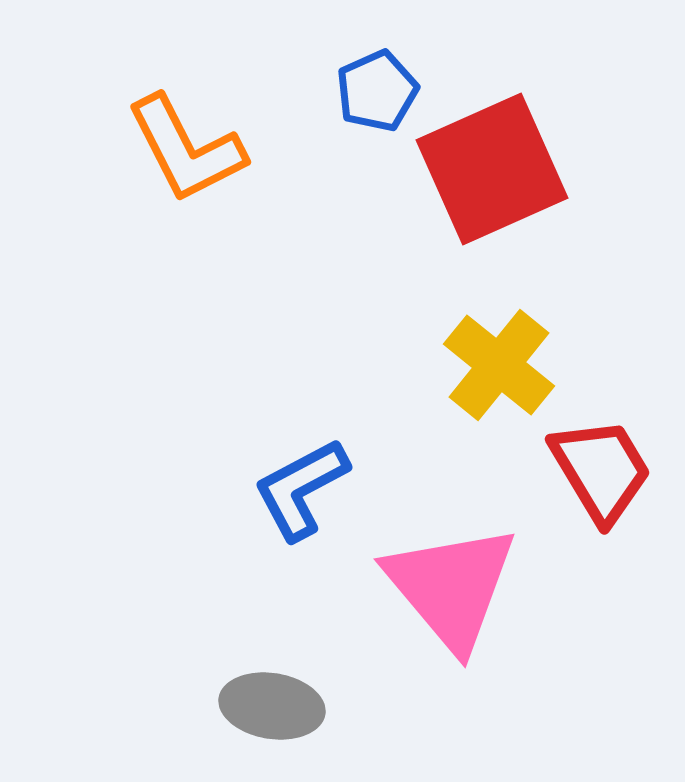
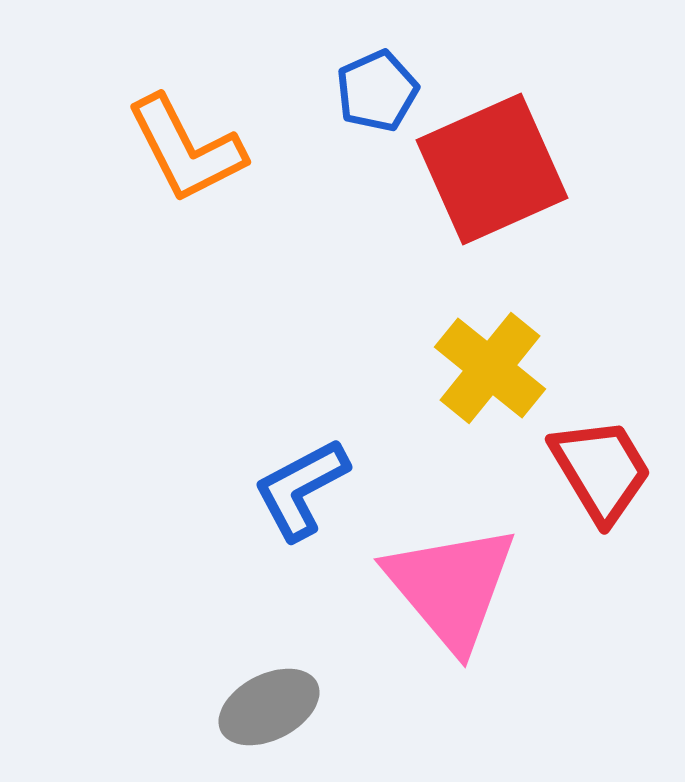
yellow cross: moved 9 px left, 3 px down
gray ellipse: moved 3 px left, 1 px down; rotated 36 degrees counterclockwise
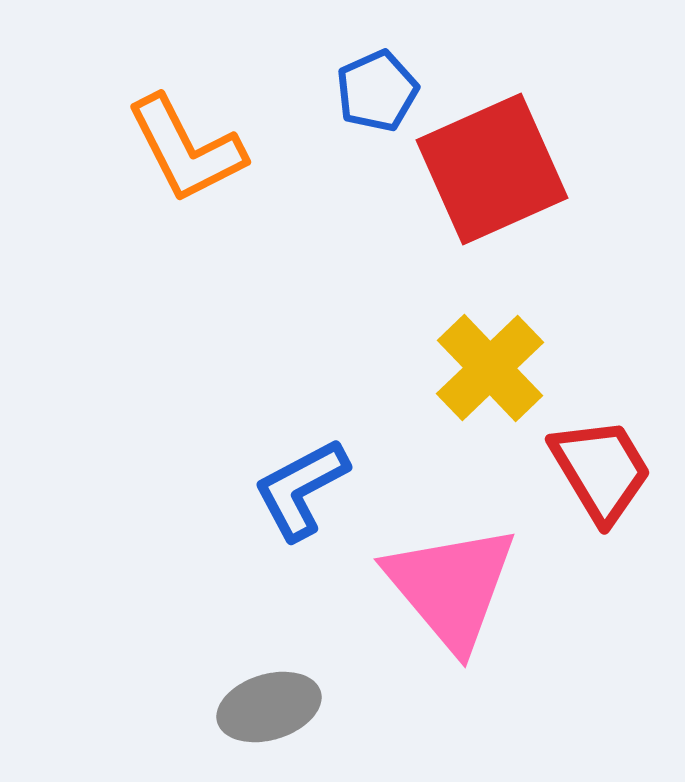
yellow cross: rotated 7 degrees clockwise
gray ellipse: rotated 10 degrees clockwise
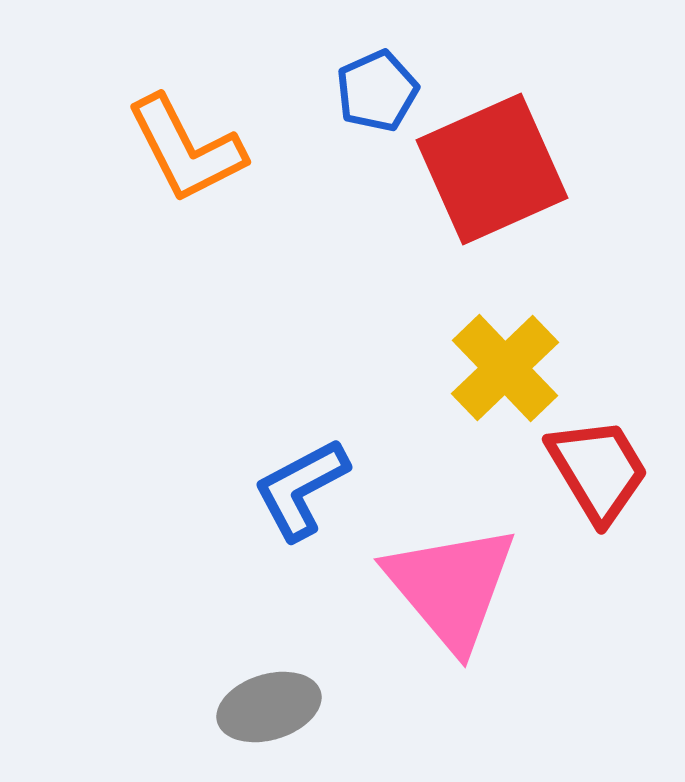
yellow cross: moved 15 px right
red trapezoid: moved 3 px left
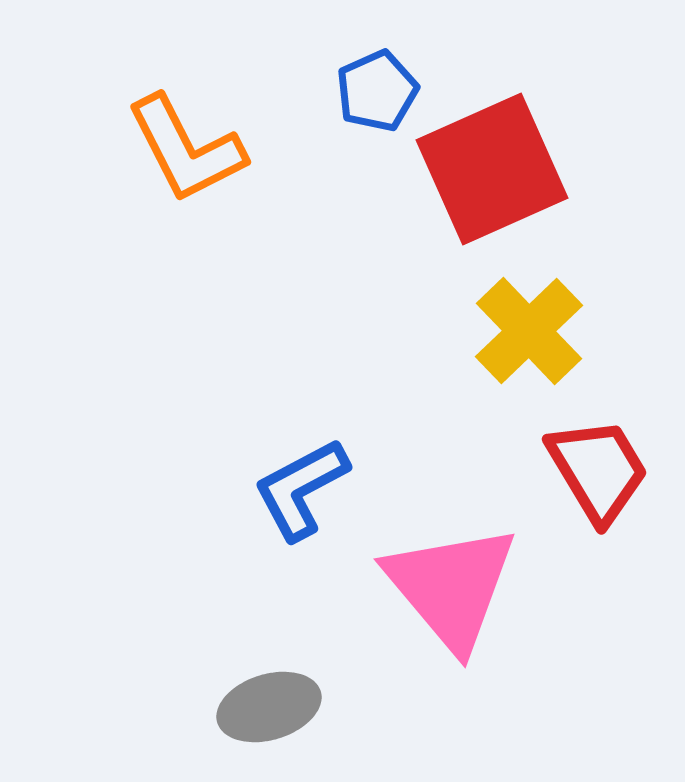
yellow cross: moved 24 px right, 37 px up
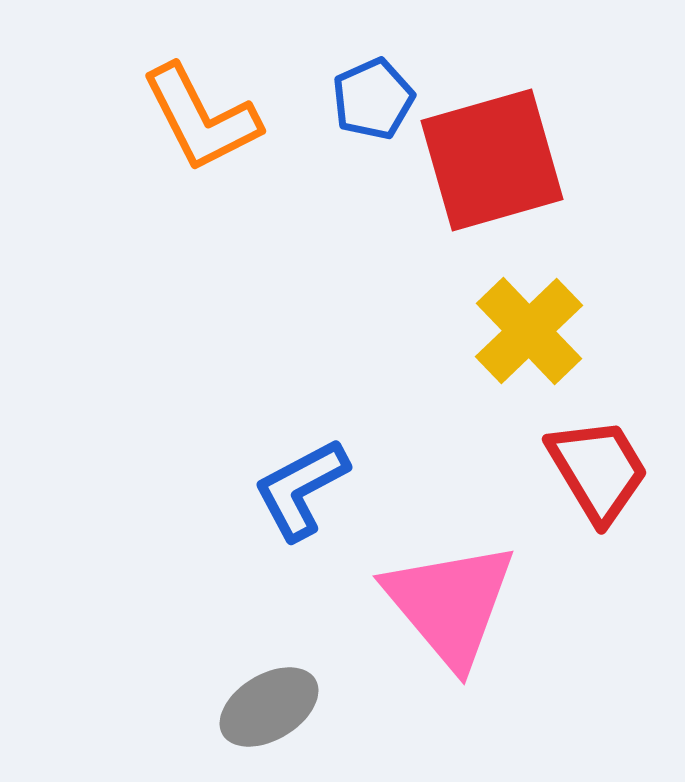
blue pentagon: moved 4 px left, 8 px down
orange L-shape: moved 15 px right, 31 px up
red square: moved 9 px up; rotated 8 degrees clockwise
pink triangle: moved 1 px left, 17 px down
gray ellipse: rotated 14 degrees counterclockwise
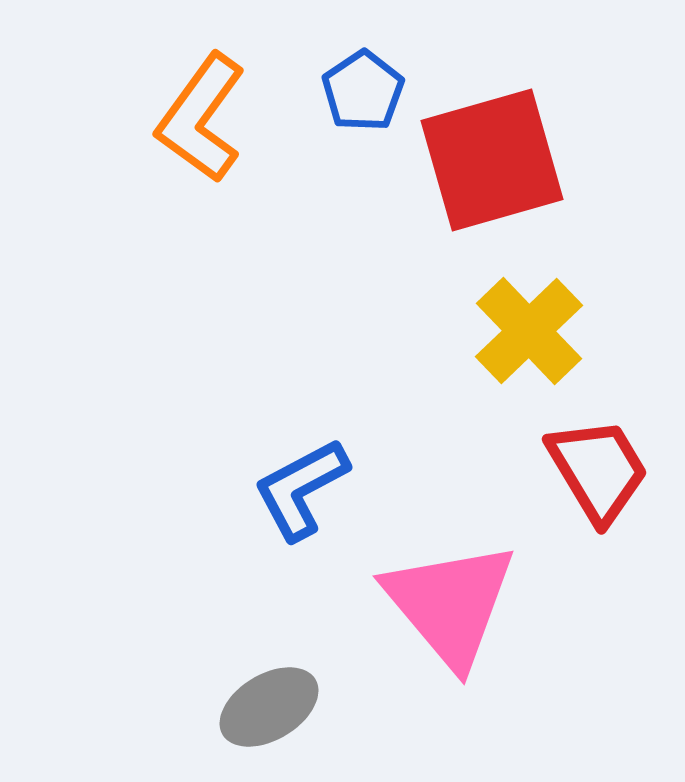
blue pentagon: moved 10 px left, 8 px up; rotated 10 degrees counterclockwise
orange L-shape: rotated 63 degrees clockwise
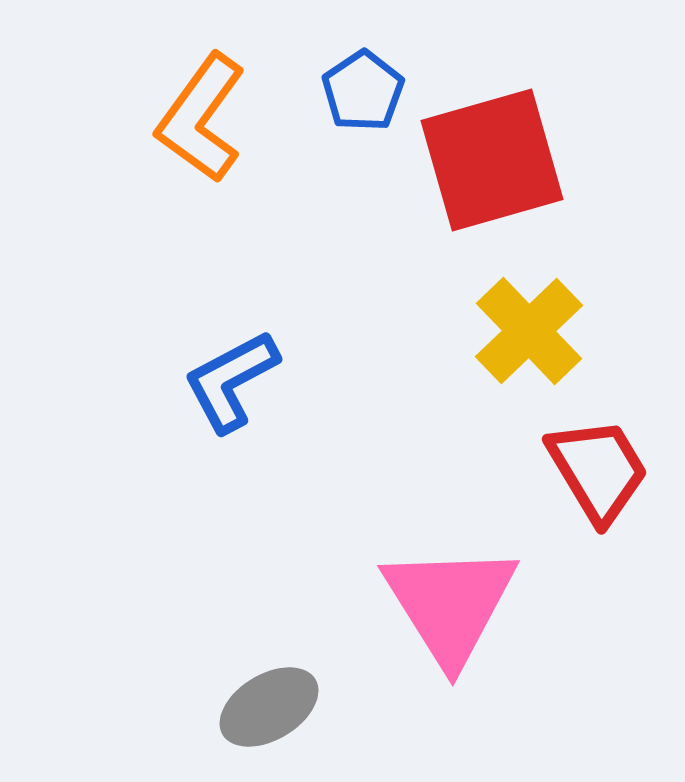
blue L-shape: moved 70 px left, 108 px up
pink triangle: rotated 8 degrees clockwise
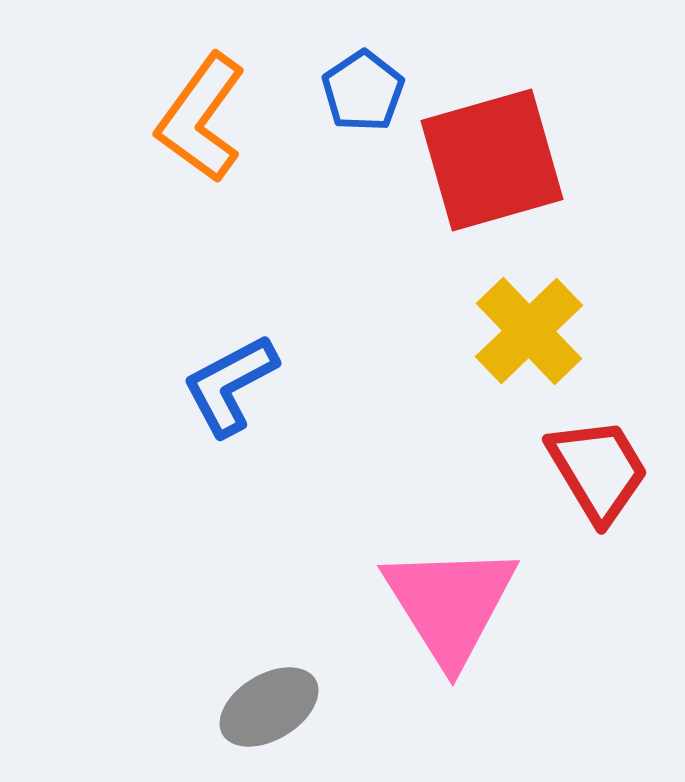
blue L-shape: moved 1 px left, 4 px down
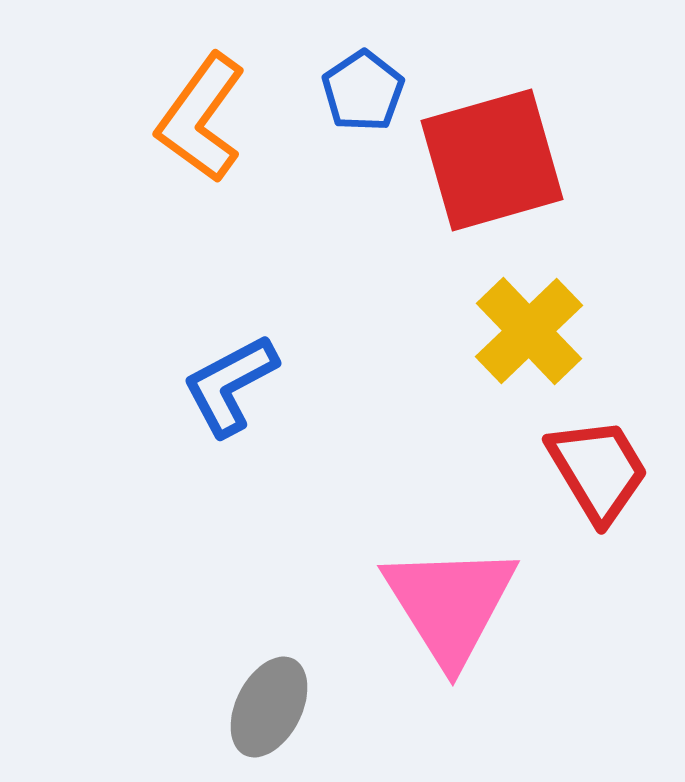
gray ellipse: rotated 32 degrees counterclockwise
